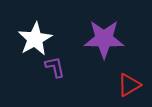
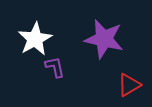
purple star: rotated 12 degrees clockwise
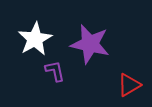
purple star: moved 14 px left, 5 px down
purple L-shape: moved 4 px down
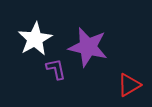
purple star: moved 2 px left, 3 px down
purple L-shape: moved 1 px right, 2 px up
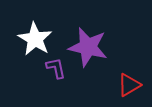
white star: rotated 12 degrees counterclockwise
purple L-shape: moved 1 px up
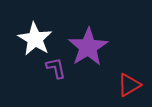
purple star: rotated 27 degrees clockwise
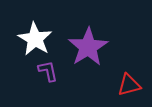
purple L-shape: moved 8 px left, 3 px down
red triangle: rotated 15 degrees clockwise
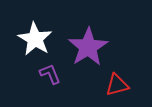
purple L-shape: moved 2 px right, 3 px down; rotated 10 degrees counterclockwise
red triangle: moved 12 px left
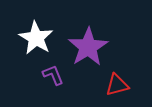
white star: moved 1 px right, 1 px up
purple L-shape: moved 3 px right, 1 px down
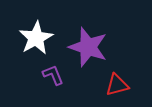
white star: rotated 12 degrees clockwise
purple star: rotated 21 degrees counterclockwise
